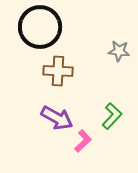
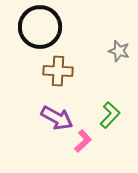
gray star: rotated 10 degrees clockwise
green L-shape: moved 2 px left, 1 px up
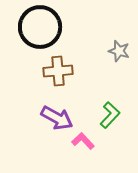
brown cross: rotated 8 degrees counterclockwise
pink L-shape: rotated 90 degrees counterclockwise
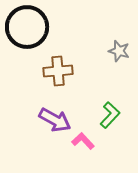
black circle: moved 13 px left
purple arrow: moved 2 px left, 2 px down
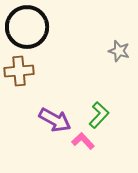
brown cross: moved 39 px left
green L-shape: moved 11 px left
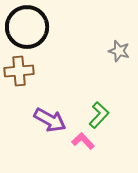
purple arrow: moved 5 px left
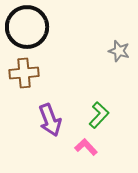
brown cross: moved 5 px right, 2 px down
purple arrow: rotated 40 degrees clockwise
pink L-shape: moved 3 px right, 6 px down
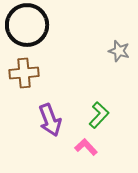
black circle: moved 2 px up
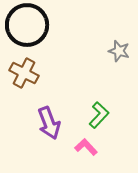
brown cross: rotated 32 degrees clockwise
purple arrow: moved 1 px left, 3 px down
